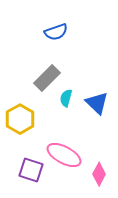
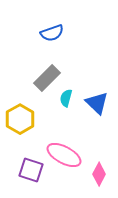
blue semicircle: moved 4 px left, 1 px down
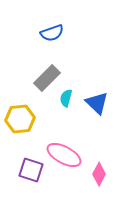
yellow hexagon: rotated 24 degrees clockwise
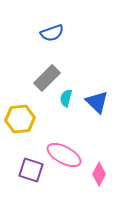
blue triangle: moved 1 px up
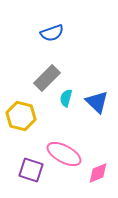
yellow hexagon: moved 1 px right, 3 px up; rotated 20 degrees clockwise
pink ellipse: moved 1 px up
pink diamond: moved 1 px left, 1 px up; rotated 40 degrees clockwise
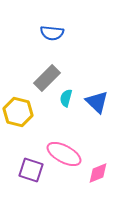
blue semicircle: rotated 25 degrees clockwise
yellow hexagon: moved 3 px left, 4 px up
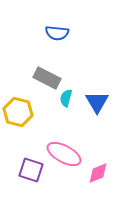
blue semicircle: moved 5 px right
gray rectangle: rotated 72 degrees clockwise
blue triangle: rotated 15 degrees clockwise
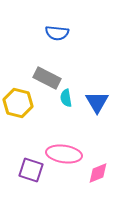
cyan semicircle: rotated 24 degrees counterclockwise
yellow hexagon: moved 9 px up
pink ellipse: rotated 20 degrees counterclockwise
